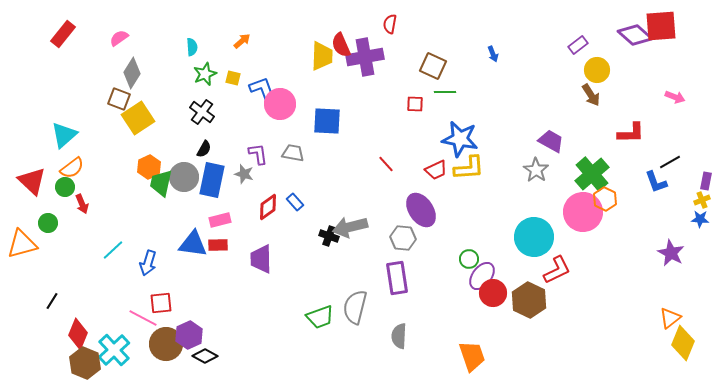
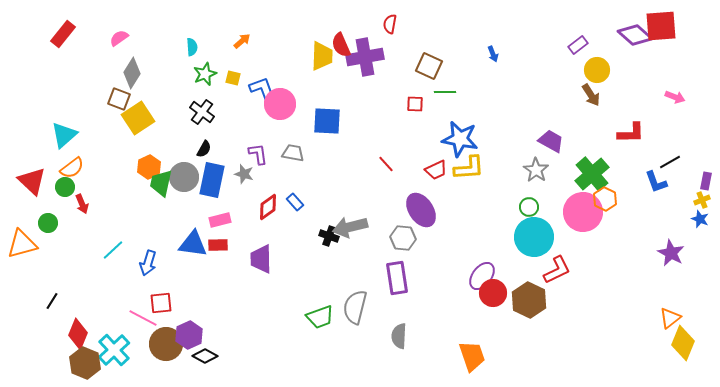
brown square at (433, 66): moved 4 px left
blue star at (700, 219): rotated 18 degrees clockwise
green circle at (469, 259): moved 60 px right, 52 px up
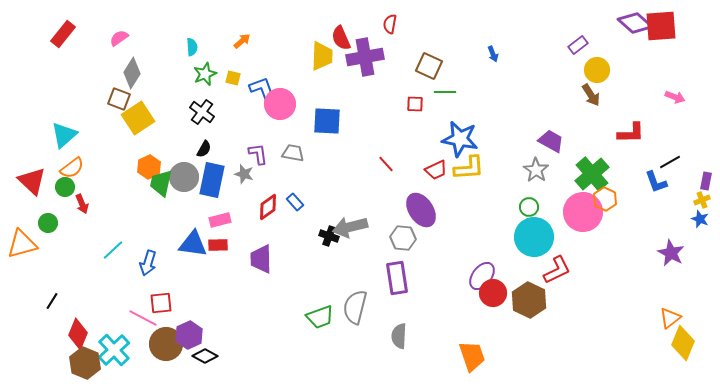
purple diamond at (635, 35): moved 12 px up
red semicircle at (341, 45): moved 7 px up
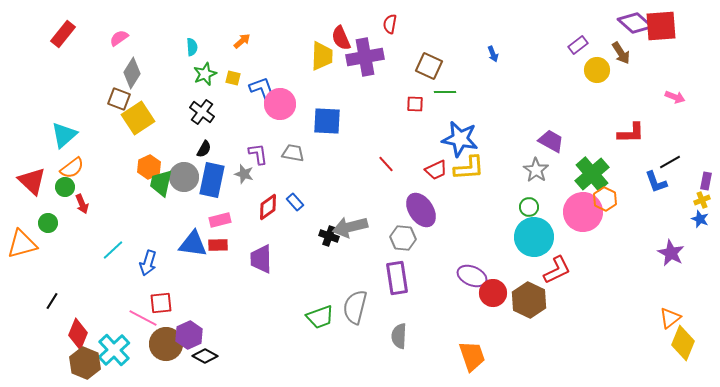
brown arrow at (591, 95): moved 30 px right, 42 px up
purple ellipse at (482, 276): moved 10 px left; rotated 76 degrees clockwise
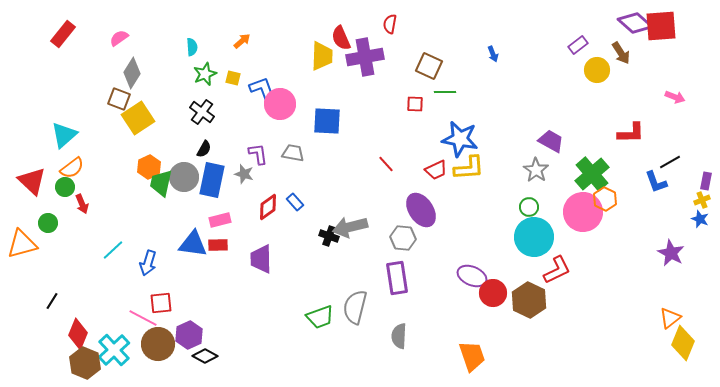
brown circle at (166, 344): moved 8 px left
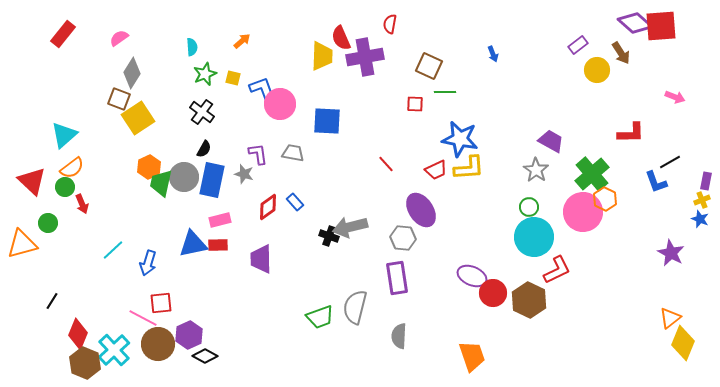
blue triangle at (193, 244): rotated 20 degrees counterclockwise
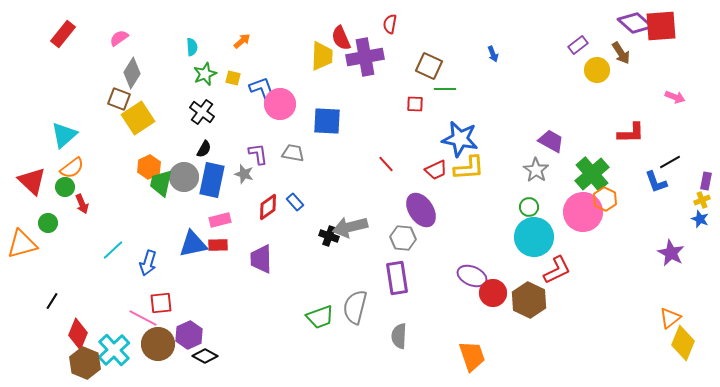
green line at (445, 92): moved 3 px up
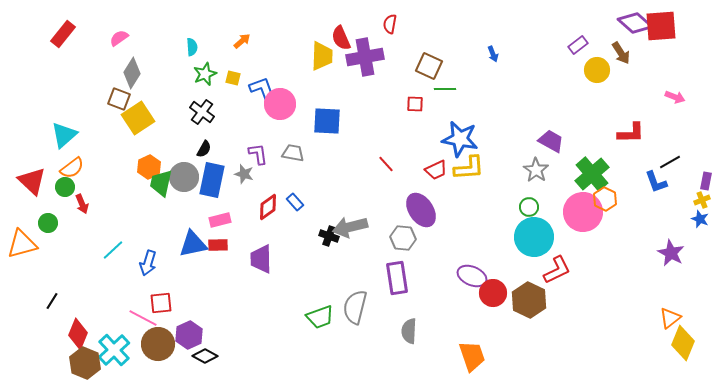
gray semicircle at (399, 336): moved 10 px right, 5 px up
